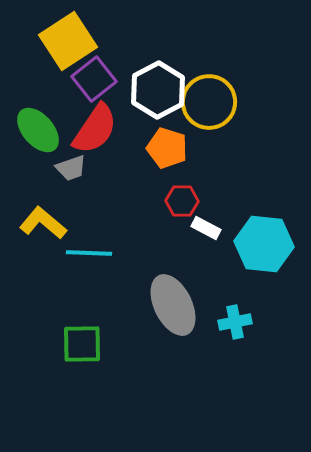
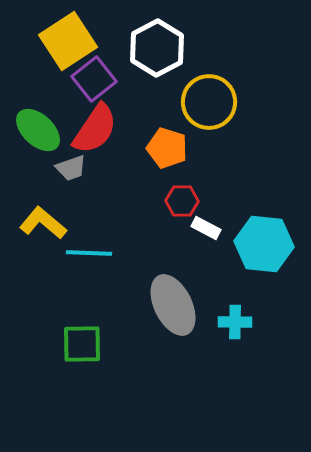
white hexagon: moved 1 px left, 42 px up
green ellipse: rotated 6 degrees counterclockwise
cyan cross: rotated 12 degrees clockwise
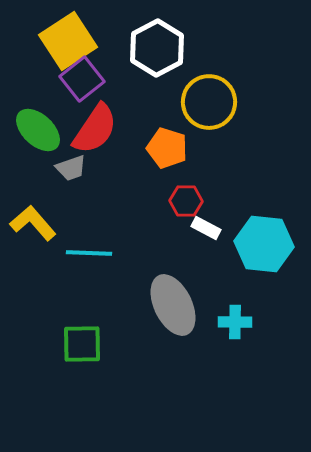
purple square: moved 12 px left
red hexagon: moved 4 px right
yellow L-shape: moved 10 px left; rotated 9 degrees clockwise
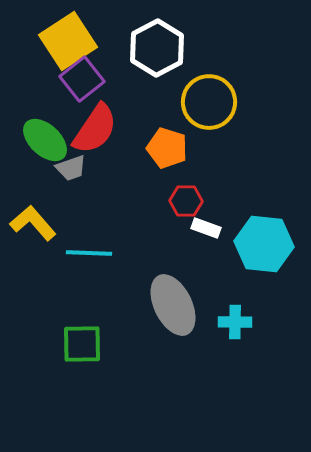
green ellipse: moved 7 px right, 10 px down
white rectangle: rotated 8 degrees counterclockwise
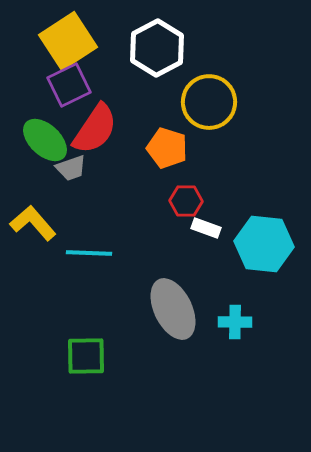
purple square: moved 13 px left, 6 px down; rotated 12 degrees clockwise
gray ellipse: moved 4 px down
green square: moved 4 px right, 12 px down
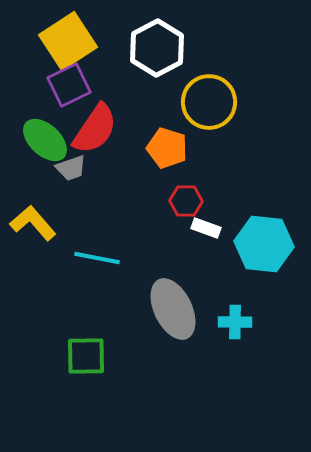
cyan line: moved 8 px right, 5 px down; rotated 9 degrees clockwise
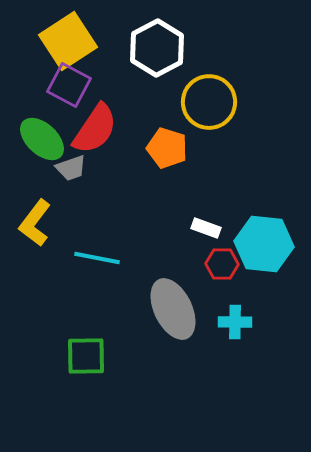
purple square: rotated 36 degrees counterclockwise
green ellipse: moved 3 px left, 1 px up
red hexagon: moved 36 px right, 63 px down
yellow L-shape: moved 2 px right; rotated 102 degrees counterclockwise
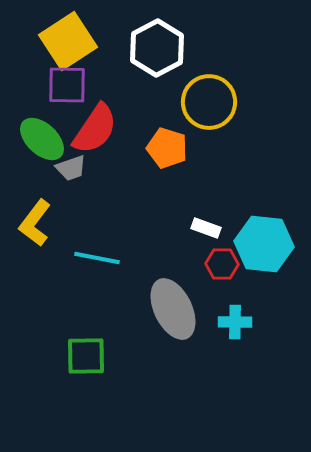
purple square: moved 2 px left; rotated 27 degrees counterclockwise
